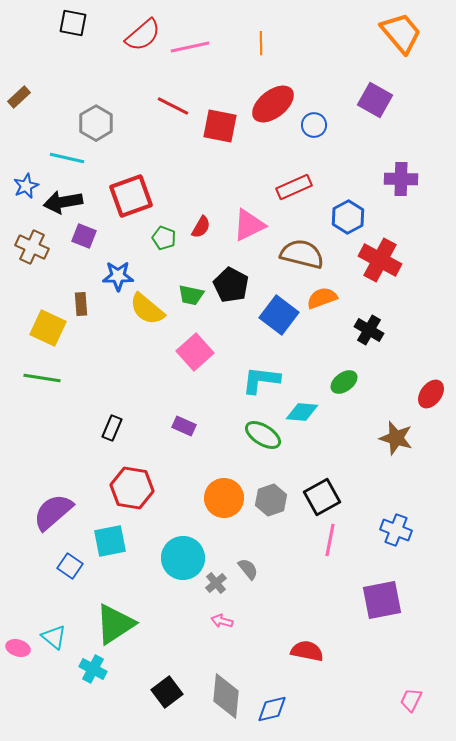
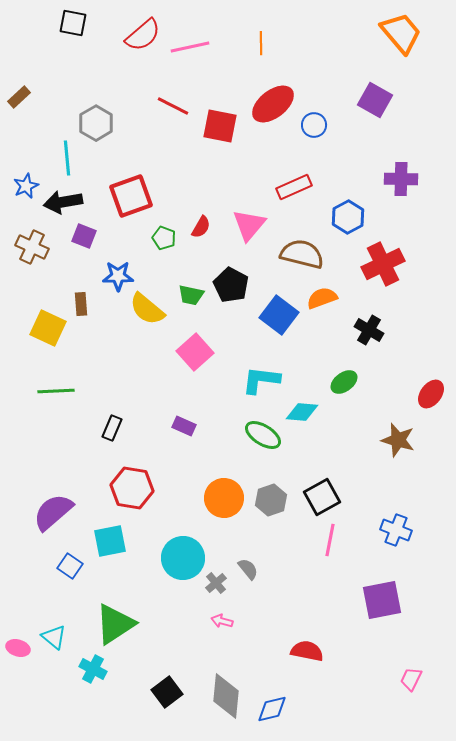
cyan line at (67, 158): rotated 72 degrees clockwise
pink triangle at (249, 225): rotated 24 degrees counterclockwise
red cross at (380, 260): moved 3 px right, 4 px down; rotated 36 degrees clockwise
green line at (42, 378): moved 14 px right, 13 px down; rotated 12 degrees counterclockwise
brown star at (396, 438): moved 2 px right, 2 px down
pink trapezoid at (411, 700): moved 21 px up
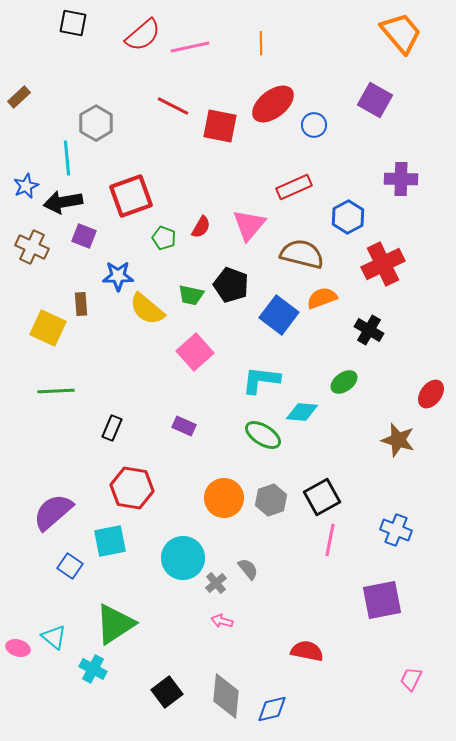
black pentagon at (231, 285): rotated 8 degrees counterclockwise
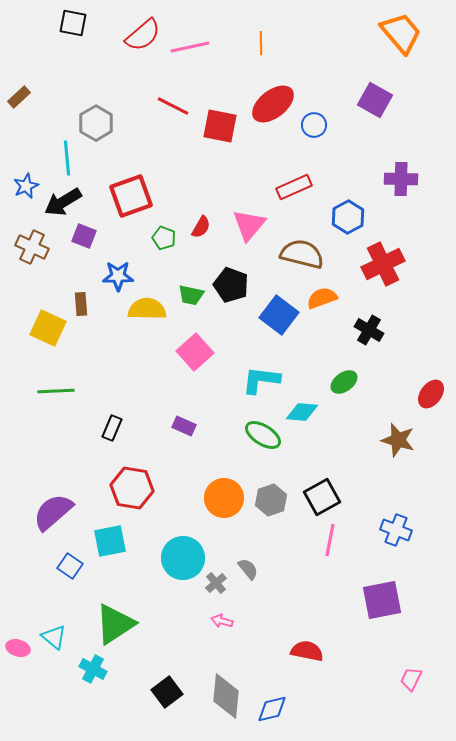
black arrow at (63, 202): rotated 21 degrees counterclockwise
yellow semicircle at (147, 309): rotated 141 degrees clockwise
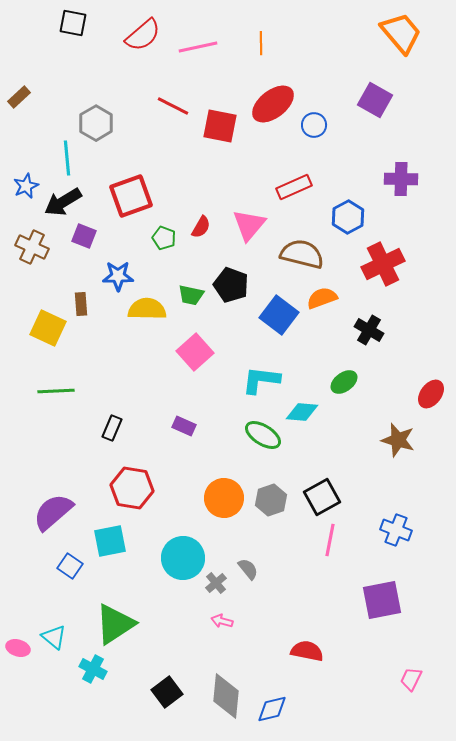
pink line at (190, 47): moved 8 px right
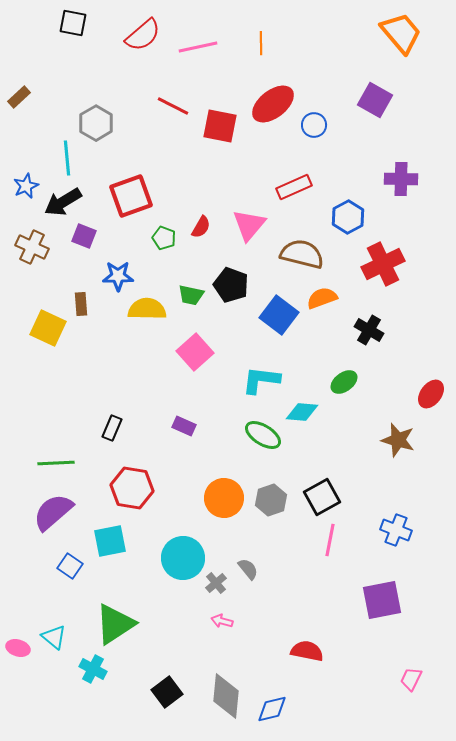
green line at (56, 391): moved 72 px down
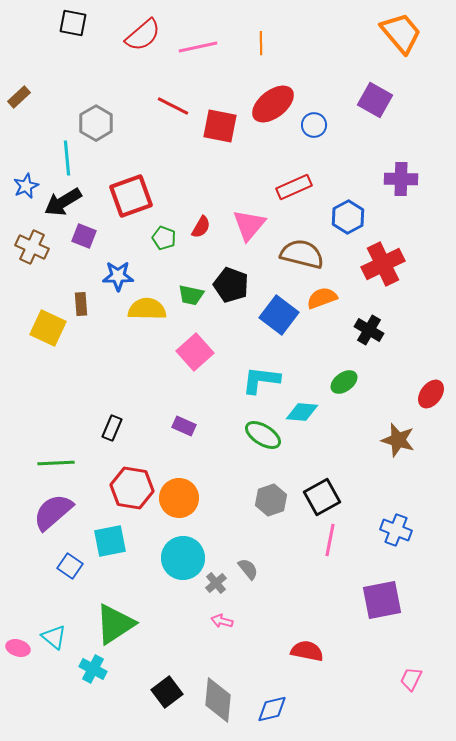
orange circle at (224, 498): moved 45 px left
gray diamond at (226, 696): moved 8 px left, 4 px down
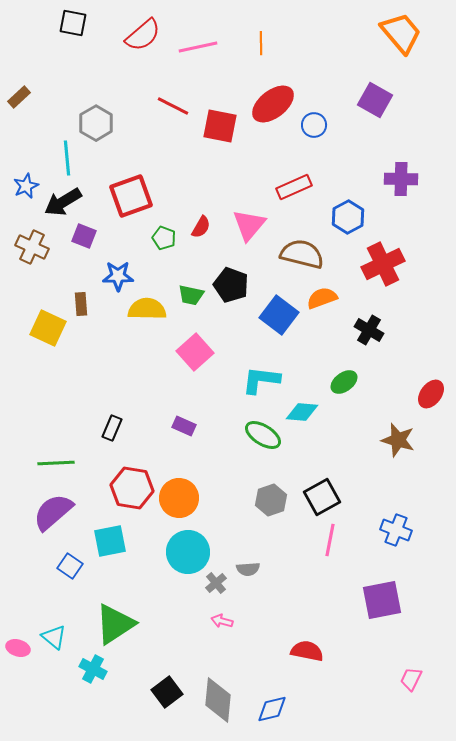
cyan circle at (183, 558): moved 5 px right, 6 px up
gray semicircle at (248, 569): rotated 125 degrees clockwise
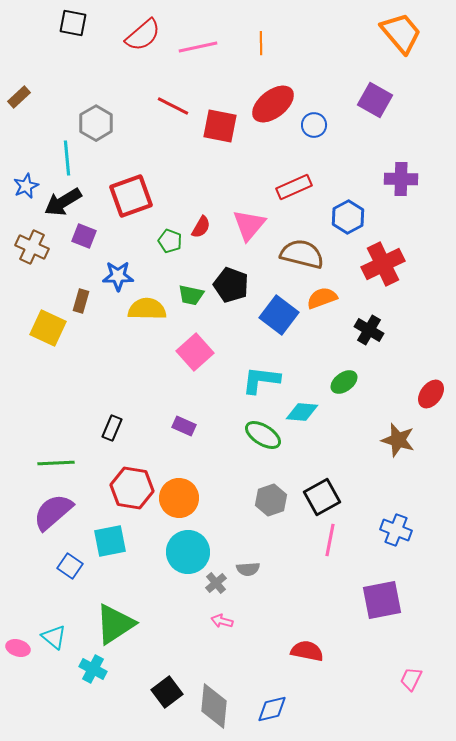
green pentagon at (164, 238): moved 6 px right, 3 px down
brown rectangle at (81, 304): moved 3 px up; rotated 20 degrees clockwise
gray diamond at (218, 700): moved 4 px left, 6 px down
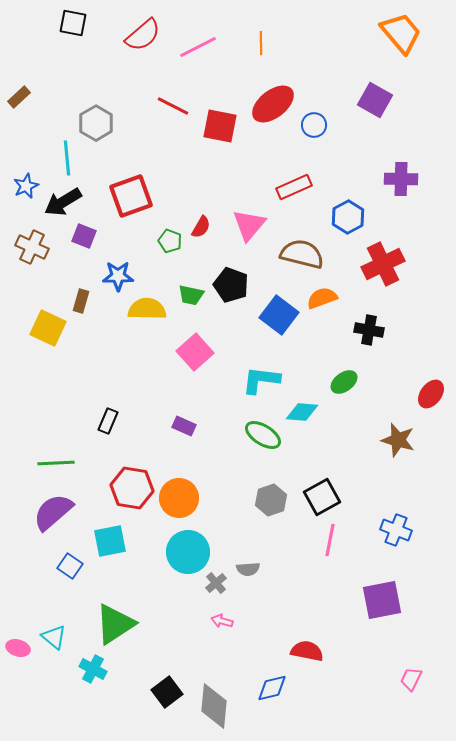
pink line at (198, 47): rotated 15 degrees counterclockwise
black cross at (369, 330): rotated 20 degrees counterclockwise
black rectangle at (112, 428): moved 4 px left, 7 px up
blue diamond at (272, 709): moved 21 px up
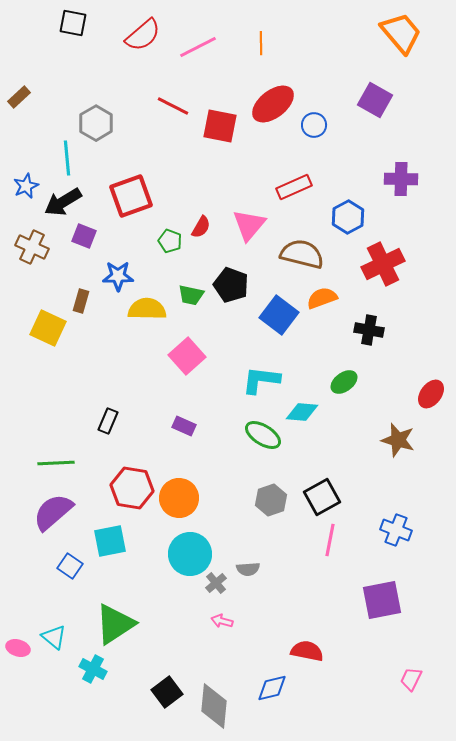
pink square at (195, 352): moved 8 px left, 4 px down
cyan circle at (188, 552): moved 2 px right, 2 px down
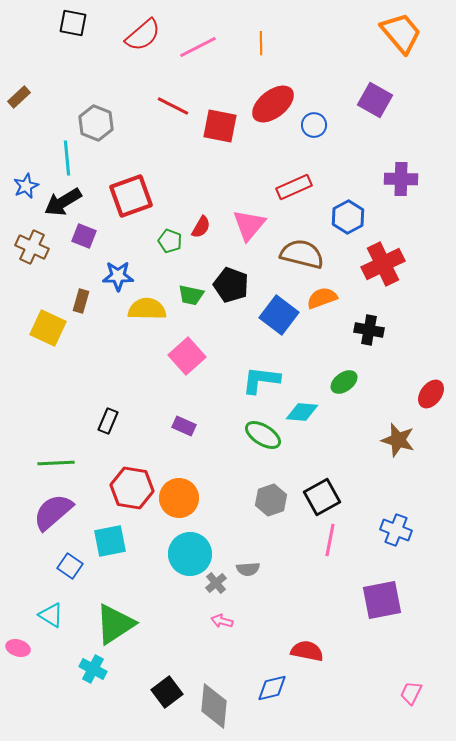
gray hexagon at (96, 123): rotated 8 degrees counterclockwise
cyan triangle at (54, 637): moved 3 px left, 22 px up; rotated 8 degrees counterclockwise
pink trapezoid at (411, 679): moved 14 px down
